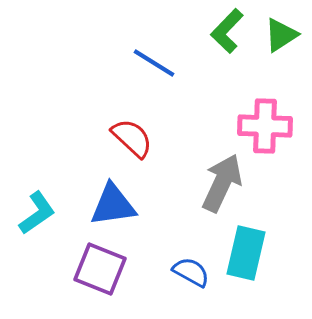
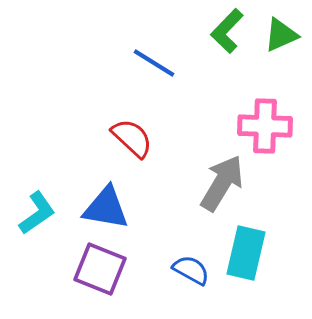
green triangle: rotated 9 degrees clockwise
gray arrow: rotated 6 degrees clockwise
blue triangle: moved 7 px left, 3 px down; rotated 18 degrees clockwise
blue semicircle: moved 2 px up
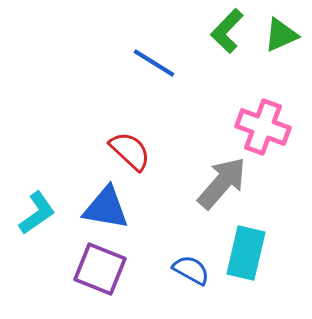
pink cross: moved 2 px left, 1 px down; rotated 18 degrees clockwise
red semicircle: moved 2 px left, 13 px down
gray arrow: rotated 10 degrees clockwise
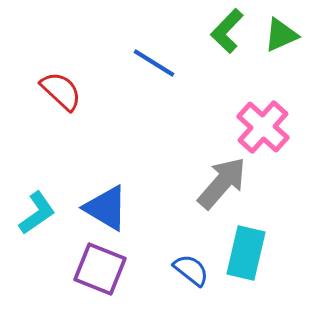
pink cross: rotated 22 degrees clockwise
red semicircle: moved 69 px left, 60 px up
blue triangle: rotated 21 degrees clockwise
blue semicircle: rotated 9 degrees clockwise
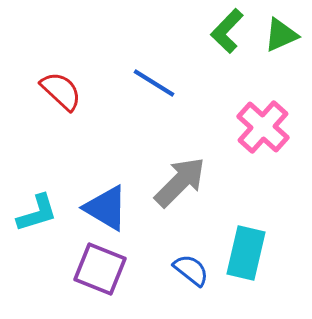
blue line: moved 20 px down
gray arrow: moved 42 px left, 1 px up; rotated 4 degrees clockwise
cyan L-shape: rotated 18 degrees clockwise
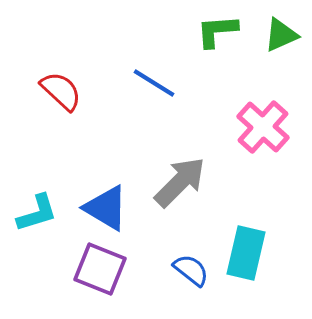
green L-shape: moved 10 px left; rotated 42 degrees clockwise
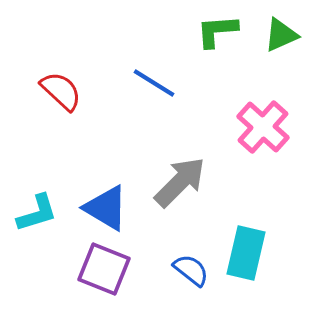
purple square: moved 4 px right
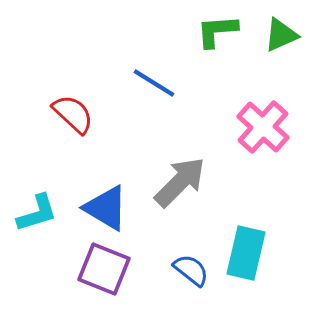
red semicircle: moved 12 px right, 23 px down
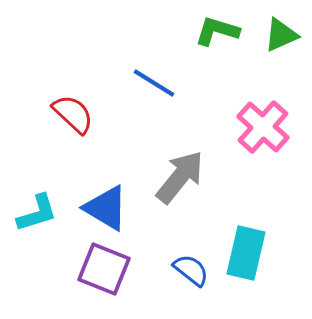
green L-shape: rotated 21 degrees clockwise
gray arrow: moved 5 px up; rotated 6 degrees counterclockwise
